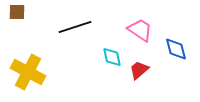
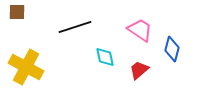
blue diamond: moved 4 px left; rotated 30 degrees clockwise
cyan diamond: moved 7 px left
yellow cross: moved 2 px left, 5 px up
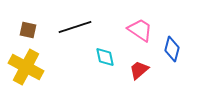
brown square: moved 11 px right, 18 px down; rotated 12 degrees clockwise
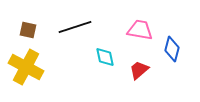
pink trapezoid: rotated 24 degrees counterclockwise
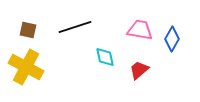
blue diamond: moved 10 px up; rotated 15 degrees clockwise
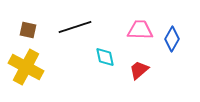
pink trapezoid: rotated 8 degrees counterclockwise
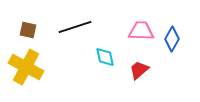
pink trapezoid: moved 1 px right, 1 px down
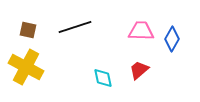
cyan diamond: moved 2 px left, 21 px down
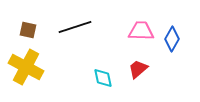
red trapezoid: moved 1 px left, 1 px up
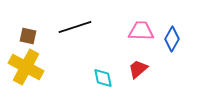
brown square: moved 6 px down
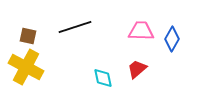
red trapezoid: moved 1 px left
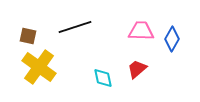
yellow cross: moved 13 px right; rotated 8 degrees clockwise
